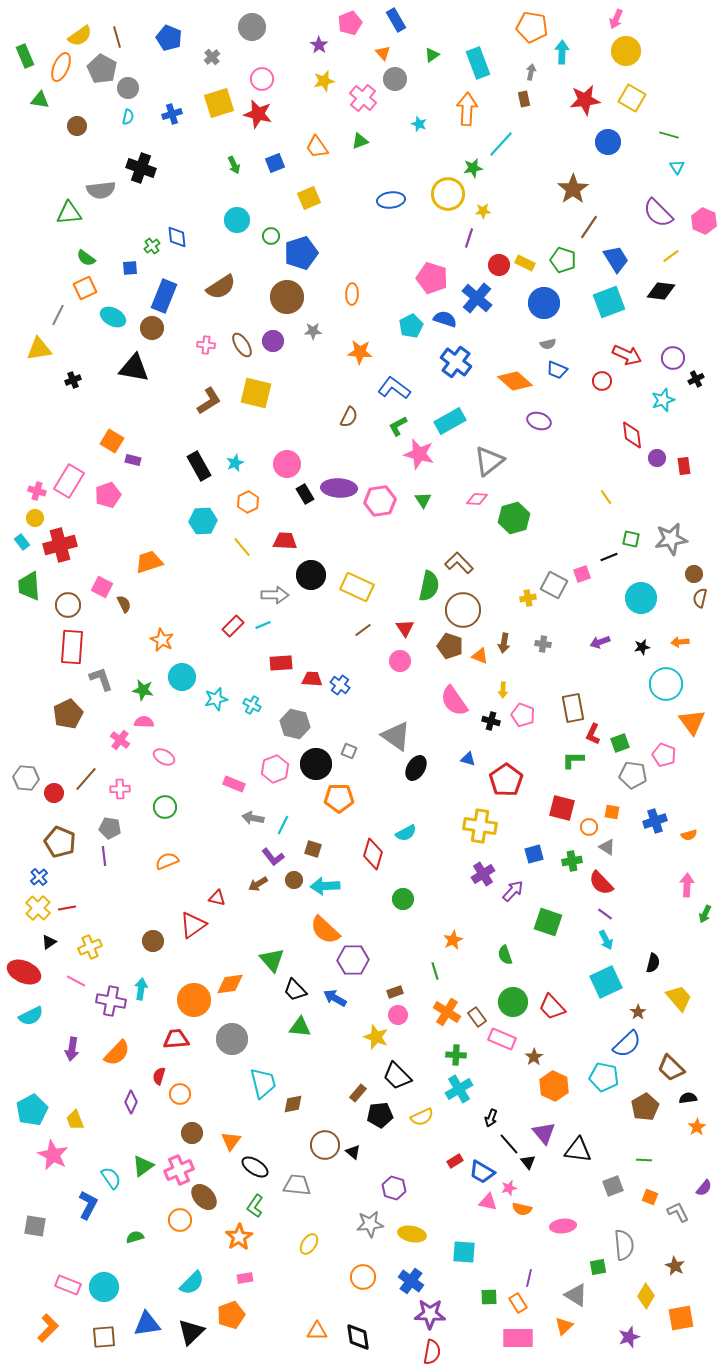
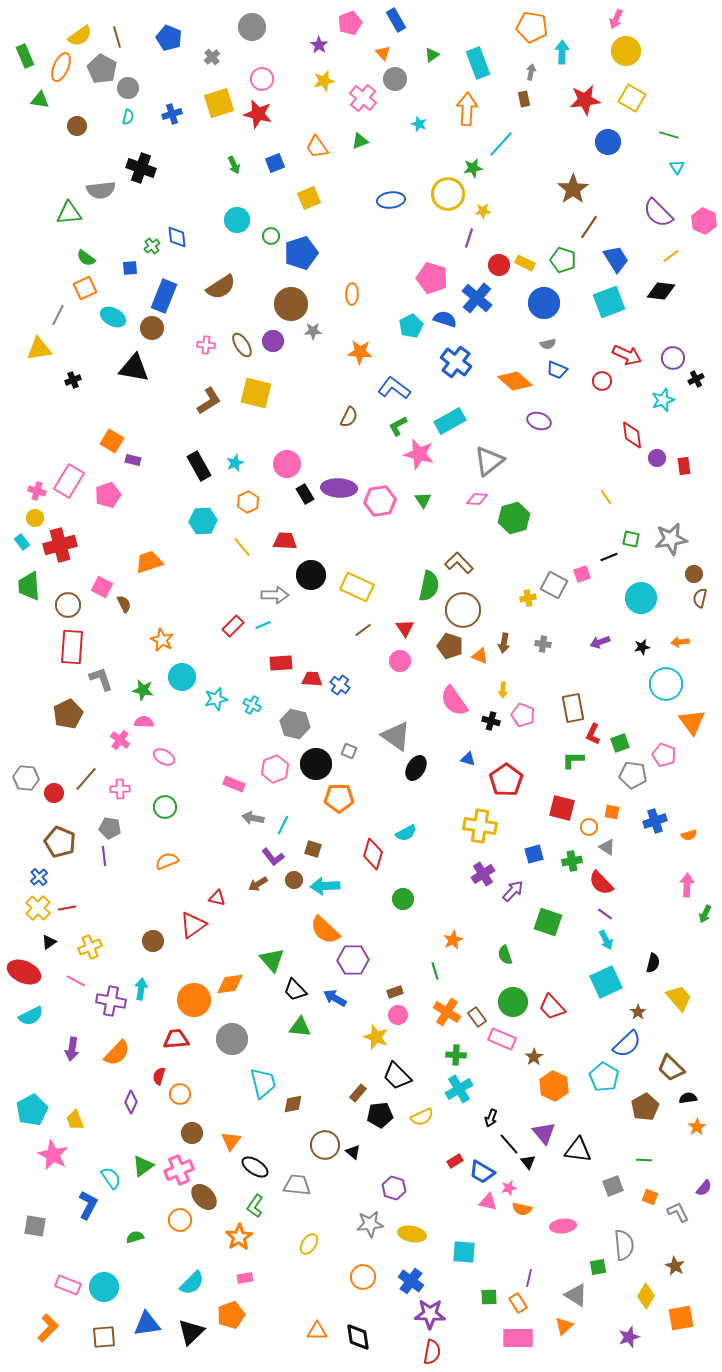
brown circle at (287, 297): moved 4 px right, 7 px down
cyan pentagon at (604, 1077): rotated 20 degrees clockwise
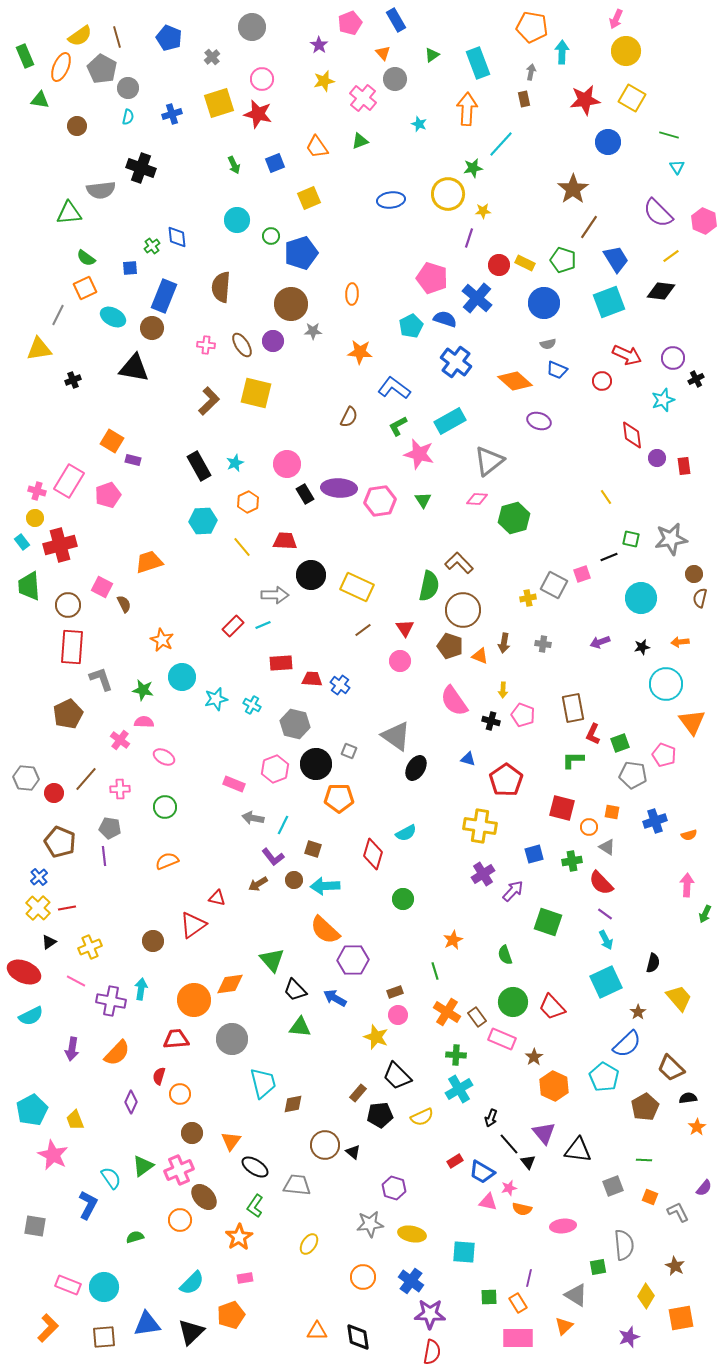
brown semicircle at (221, 287): rotated 128 degrees clockwise
brown L-shape at (209, 401): rotated 12 degrees counterclockwise
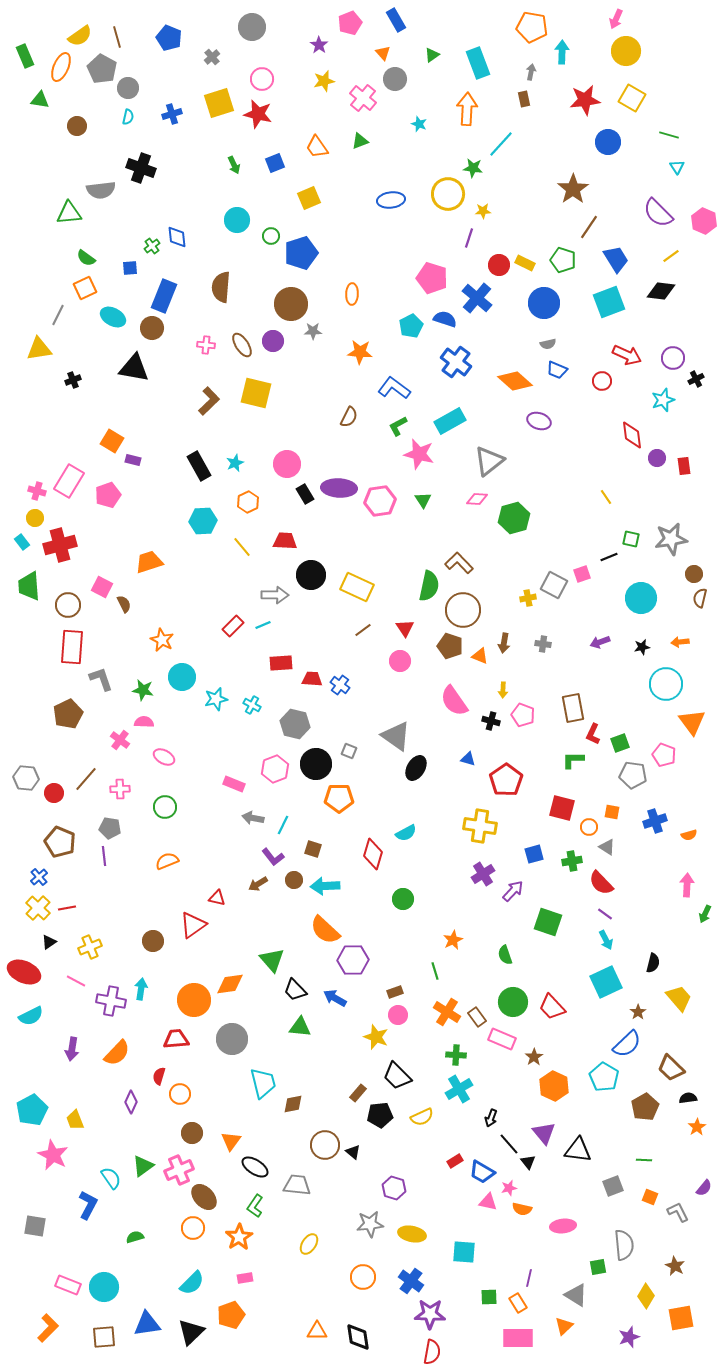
green star at (473, 168): rotated 18 degrees clockwise
orange circle at (180, 1220): moved 13 px right, 8 px down
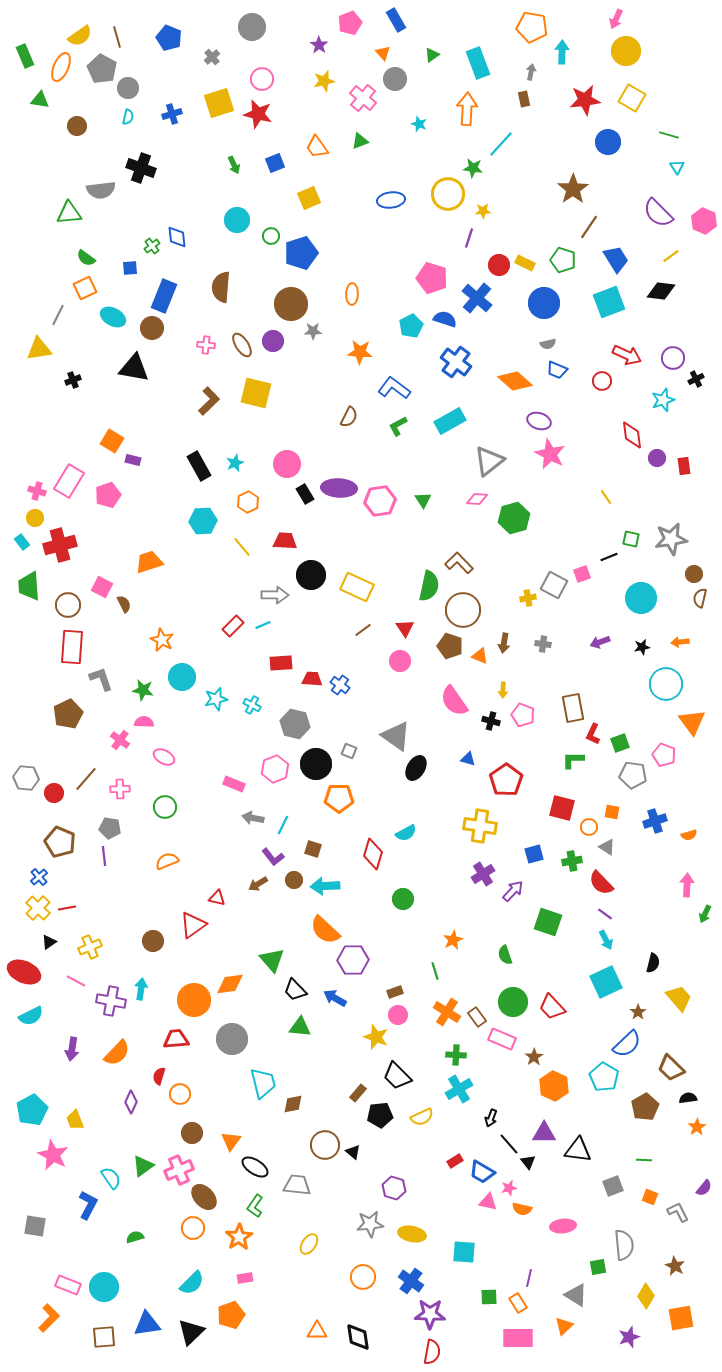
pink star at (419, 454): moved 131 px right; rotated 12 degrees clockwise
purple triangle at (544, 1133): rotated 50 degrees counterclockwise
orange L-shape at (48, 1328): moved 1 px right, 10 px up
